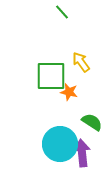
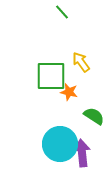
green semicircle: moved 2 px right, 6 px up
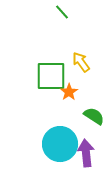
orange star: rotated 24 degrees clockwise
purple arrow: moved 4 px right
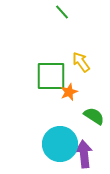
orange star: rotated 12 degrees clockwise
purple arrow: moved 2 px left, 1 px down
